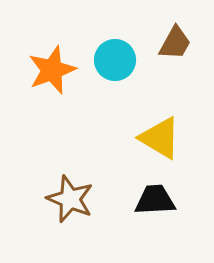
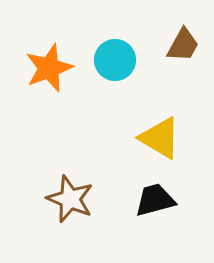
brown trapezoid: moved 8 px right, 2 px down
orange star: moved 3 px left, 2 px up
black trapezoid: rotated 12 degrees counterclockwise
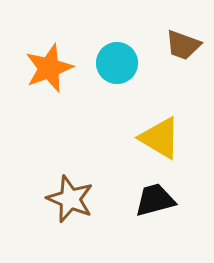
brown trapezoid: rotated 81 degrees clockwise
cyan circle: moved 2 px right, 3 px down
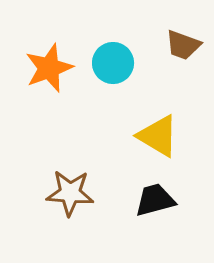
cyan circle: moved 4 px left
yellow triangle: moved 2 px left, 2 px up
brown star: moved 6 px up; rotated 18 degrees counterclockwise
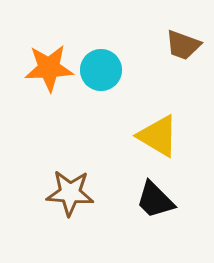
cyan circle: moved 12 px left, 7 px down
orange star: rotated 18 degrees clockwise
black trapezoid: rotated 120 degrees counterclockwise
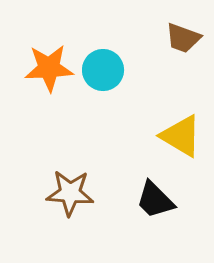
brown trapezoid: moved 7 px up
cyan circle: moved 2 px right
yellow triangle: moved 23 px right
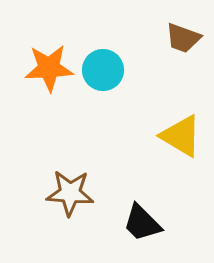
black trapezoid: moved 13 px left, 23 px down
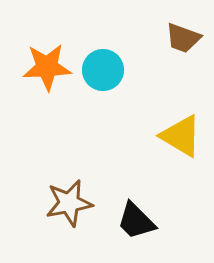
orange star: moved 2 px left, 1 px up
brown star: moved 1 px left, 10 px down; rotated 15 degrees counterclockwise
black trapezoid: moved 6 px left, 2 px up
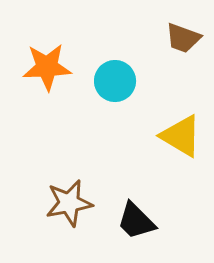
cyan circle: moved 12 px right, 11 px down
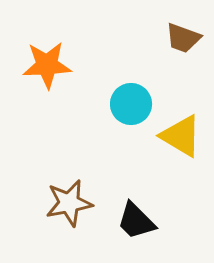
orange star: moved 2 px up
cyan circle: moved 16 px right, 23 px down
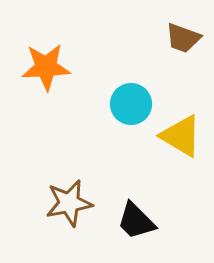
orange star: moved 1 px left, 2 px down
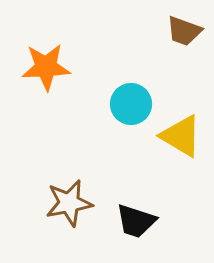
brown trapezoid: moved 1 px right, 7 px up
black trapezoid: rotated 27 degrees counterclockwise
